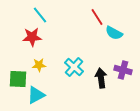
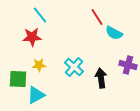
purple cross: moved 5 px right, 5 px up
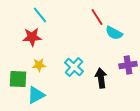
purple cross: rotated 24 degrees counterclockwise
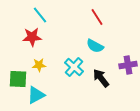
cyan semicircle: moved 19 px left, 13 px down
black arrow: rotated 30 degrees counterclockwise
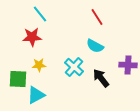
cyan line: moved 1 px up
purple cross: rotated 12 degrees clockwise
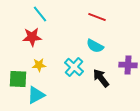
red line: rotated 36 degrees counterclockwise
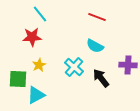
yellow star: rotated 24 degrees counterclockwise
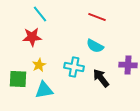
cyan cross: rotated 30 degrees counterclockwise
cyan triangle: moved 8 px right, 5 px up; rotated 18 degrees clockwise
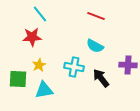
red line: moved 1 px left, 1 px up
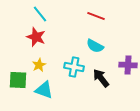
red star: moved 4 px right; rotated 24 degrees clockwise
green square: moved 1 px down
cyan triangle: rotated 30 degrees clockwise
